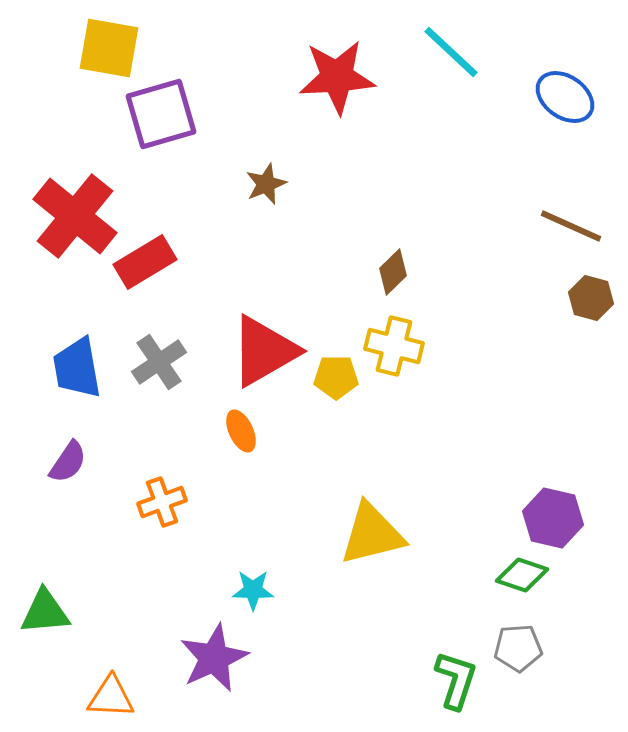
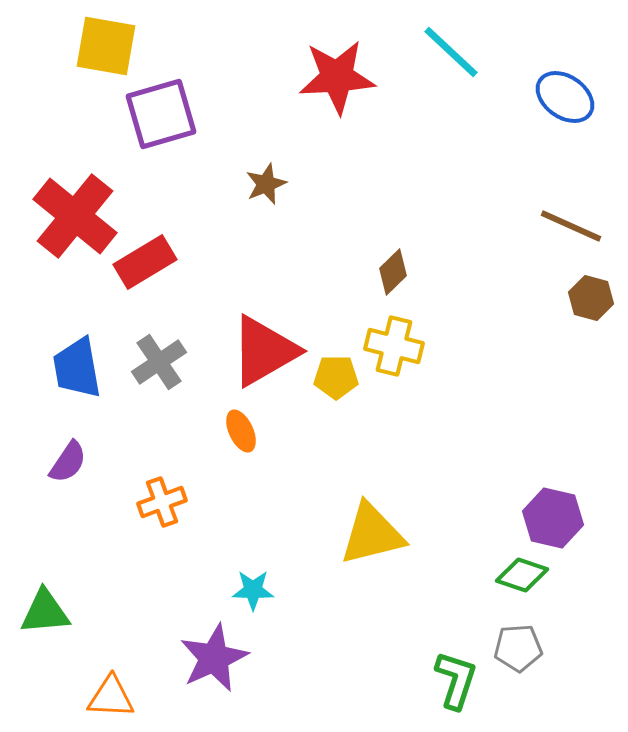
yellow square: moved 3 px left, 2 px up
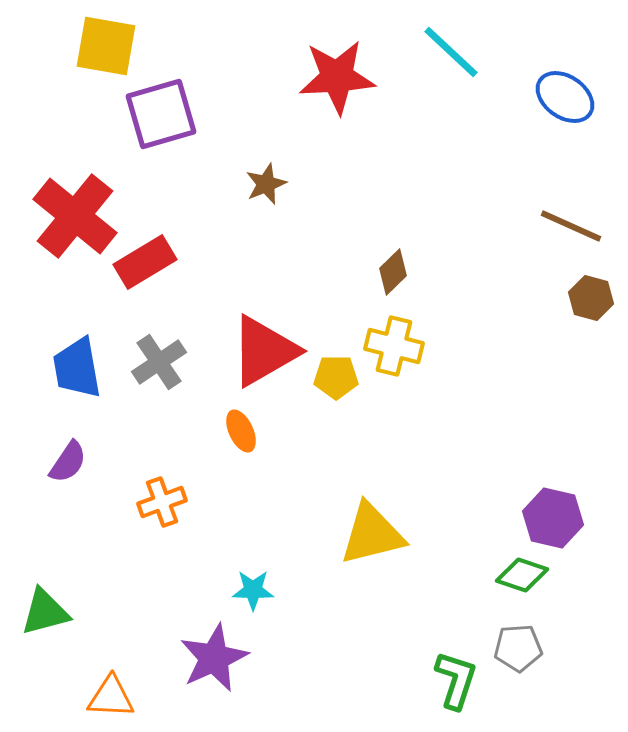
green triangle: rotated 10 degrees counterclockwise
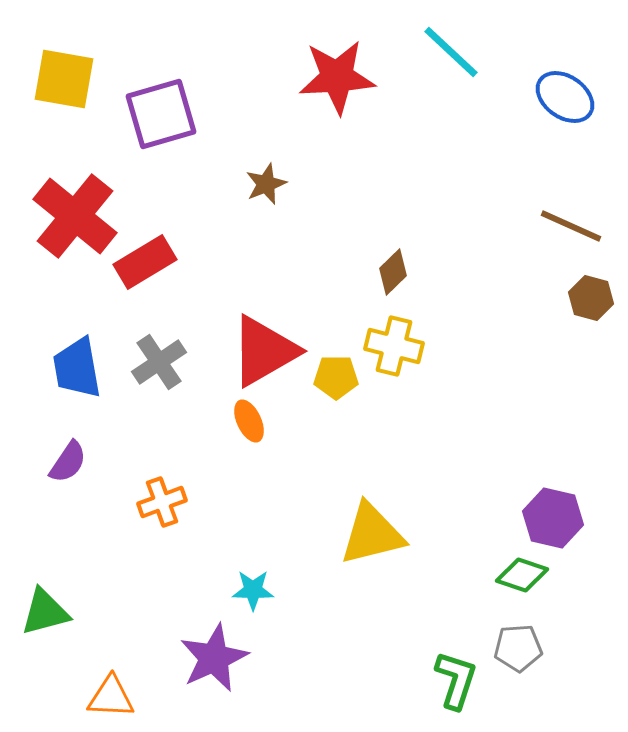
yellow square: moved 42 px left, 33 px down
orange ellipse: moved 8 px right, 10 px up
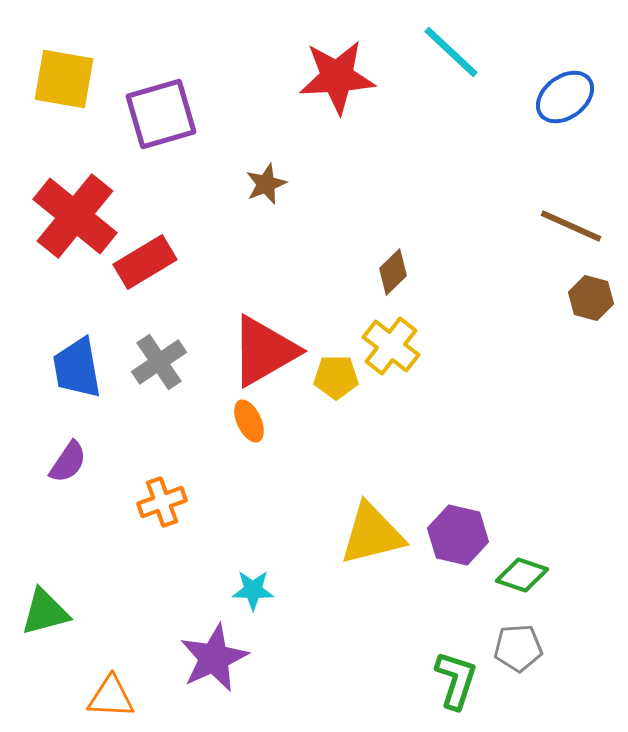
blue ellipse: rotated 72 degrees counterclockwise
yellow cross: moved 3 px left; rotated 24 degrees clockwise
purple hexagon: moved 95 px left, 17 px down
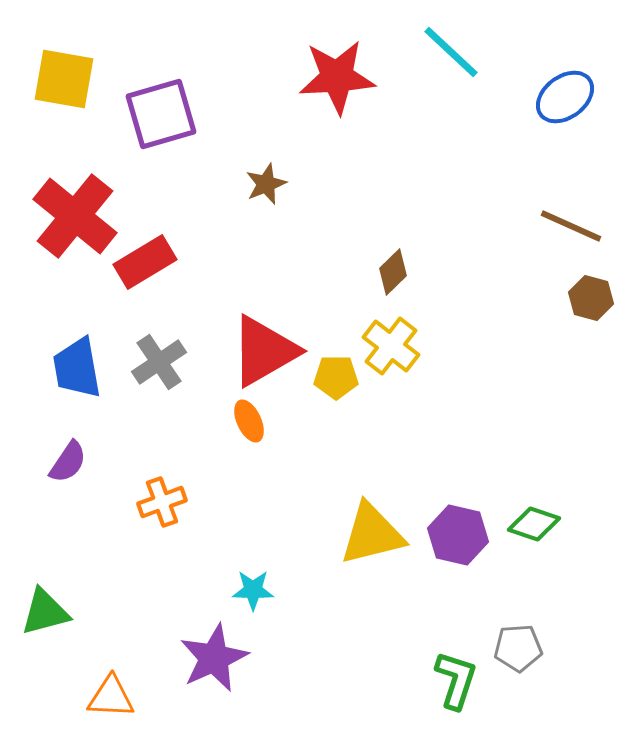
green diamond: moved 12 px right, 51 px up
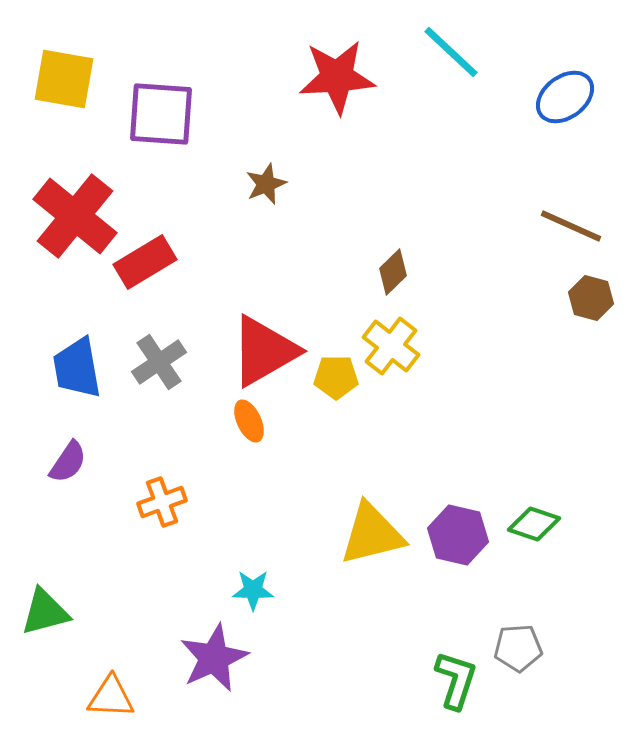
purple square: rotated 20 degrees clockwise
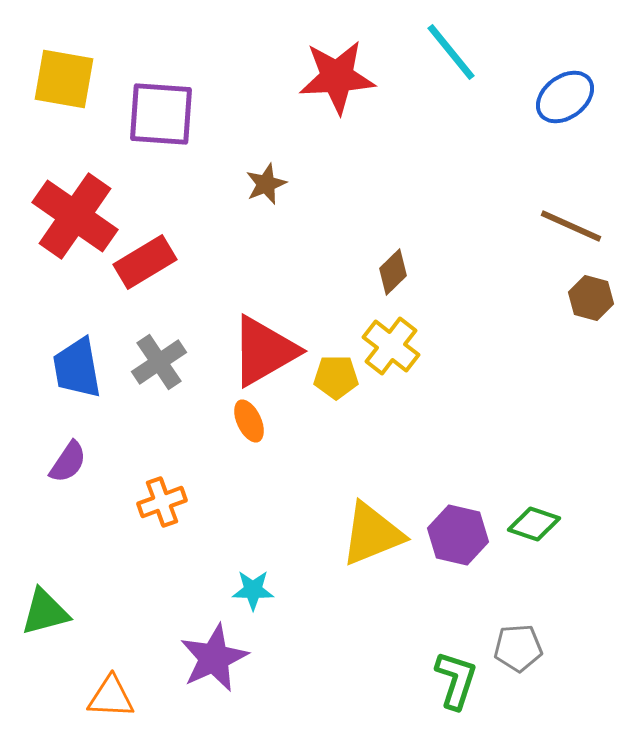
cyan line: rotated 8 degrees clockwise
red cross: rotated 4 degrees counterclockwise
yellow triangle: rotated 8 degrees counterclockwise
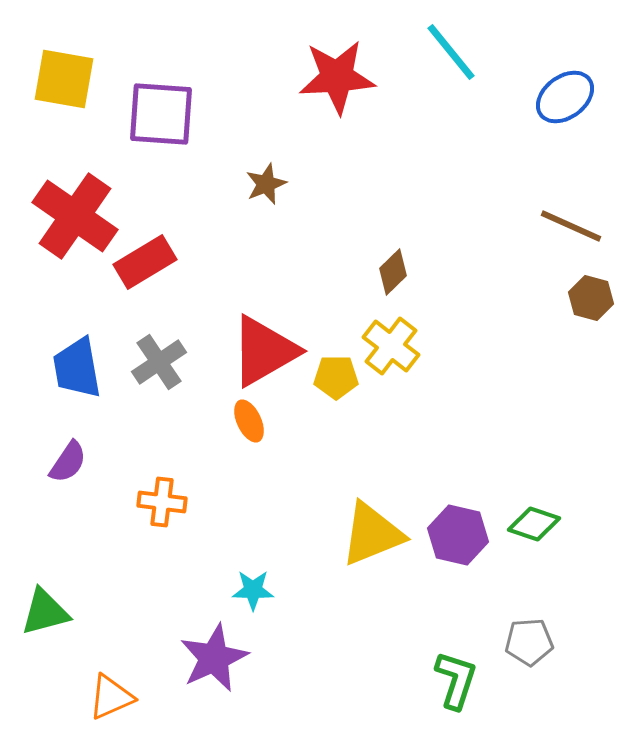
orange cross: rotated 27 degrees clockwise
gray pentagon: moved 11 px right, 6 px up
orange triangle: rotated 27 degrees counterclockwise
